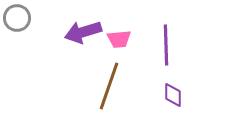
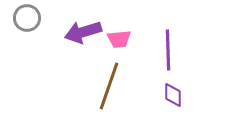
gray circle: moved 10 px right
purple line: moved 2 px right, 5 px down
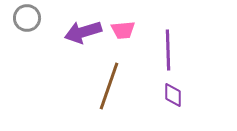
pink trapezoid: moved 4 px right, 9 px up
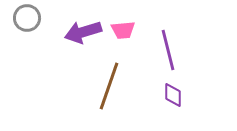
purple line: rotated 12 degrees counterclockwise
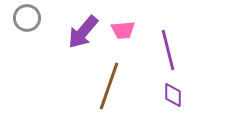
purple arrow: rotated 33 degrees counterclockwise
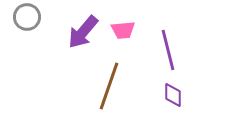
gray circle: moved 1 px up
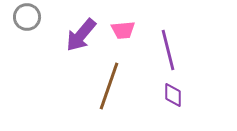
purple arrow: moved 2 px left, 3 px down
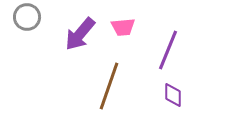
pink trapezoid: moved 3 px up
purple arrow: moved 1 px left, 1 px up
purple line: rotated 36 degrees clockwise
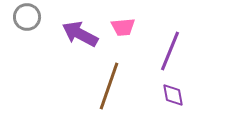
purple arrow: rotated 78 degrees clockwise
purple line: moved 2 px right, 1 px down
purple diamond: rotated 10 degrees counterclockwise
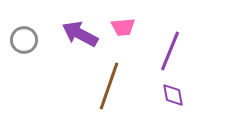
gray circle: moved 3 px left, 23 px down
